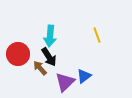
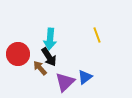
cyan arrow: moved 3 px down
blue triangle: moved 1 px right, 1 px down
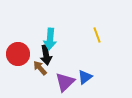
black arrow: moved 3 px left, 2 px up; rotated 24 degrees clockwise
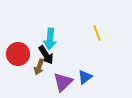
yellow line: moved 2 px up
black arrow: rotated 24 degrees counterclockwise
brown arrow: moved 1 px left, 1 px up; rotated 119 degrees counterclockwise
purple triangle: moved 2 px left
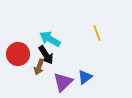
cyan arrow: rotated 115 degrees clockwise
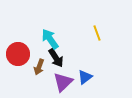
cyan arrow: rotated 25 degrees clockwise
black arrow: moved 10 px right, 3 px down
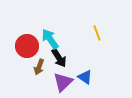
red circle: moved 9 px right, 8 px up
black arrow: moved 3 px right
blue triangle: rotated 49 degrees counterclockwise
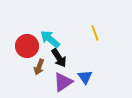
yellow line: moved 2 px left
cyan arrow: rotated 15 degrees counterclockwise
blue triangle: rotated 21 degrees clockwise
purple triangle: rotated 10 degrees clockwise
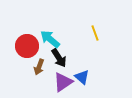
blue triangle: moved 3 px left; rotated 14 degrees counterclockwise
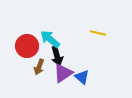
yellow line: moved 3 px right; rotated 56 degrees counterclockwise
black arrow: moved 2 px left, 2 px up; rotated 18 degrees clockwise
purple triangle: moved 9 px up
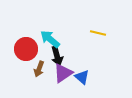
red circle: moved 1 px left, 3 px down
brown arrow: moved 2 px down
